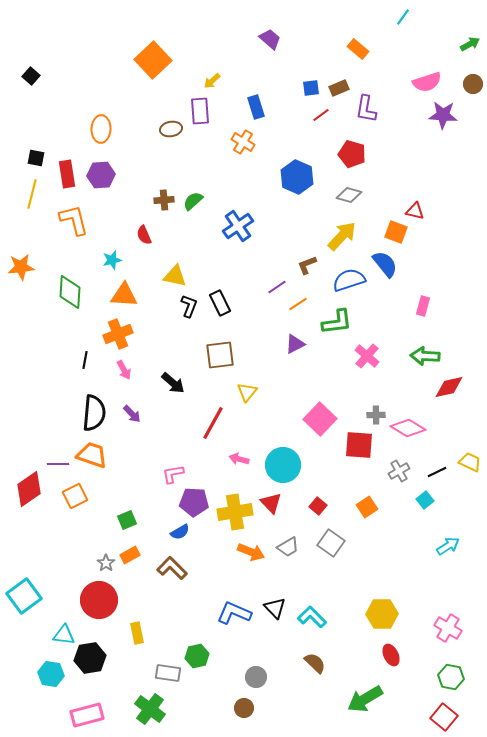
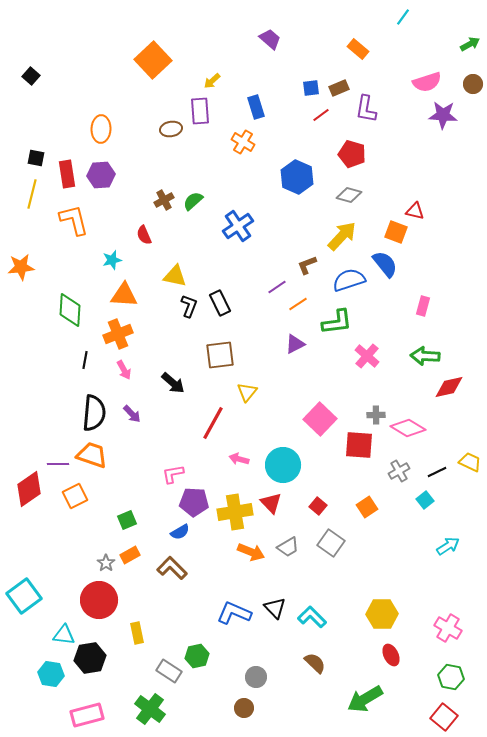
brown cross at (164, 200): rotated 24 degrees counterclockwise
green diamond at (70, 292): moved 18 px down
gray rectangle at (168, 673): moved 1 px right, 2 px up; rotated 25 degrees clockwise
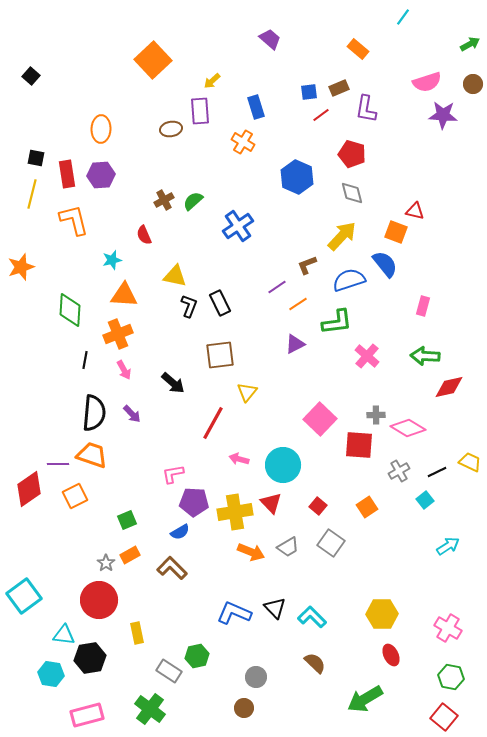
blue square at (311, 88): moved 2 px left, 4 px down
gray diamond at (349, 195): moved 3 px right, 2 px up; rotated 60 degrees clockwise
orange star at (21, 267): rotated 12 degrees counterclockwise
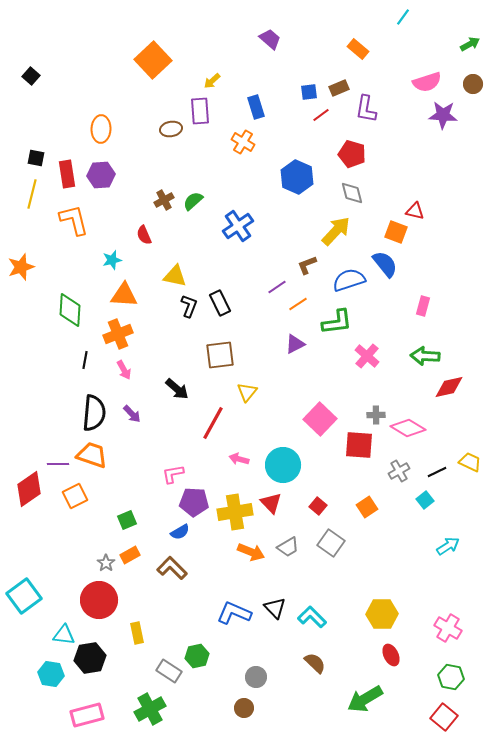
yellow arrow at (342, 236): moved 6 px left, 5 px up
black arrow at (173, 383): moved 4 px right, 6 px down
green cross at (150, 709): rotated 24 degrees clockwise
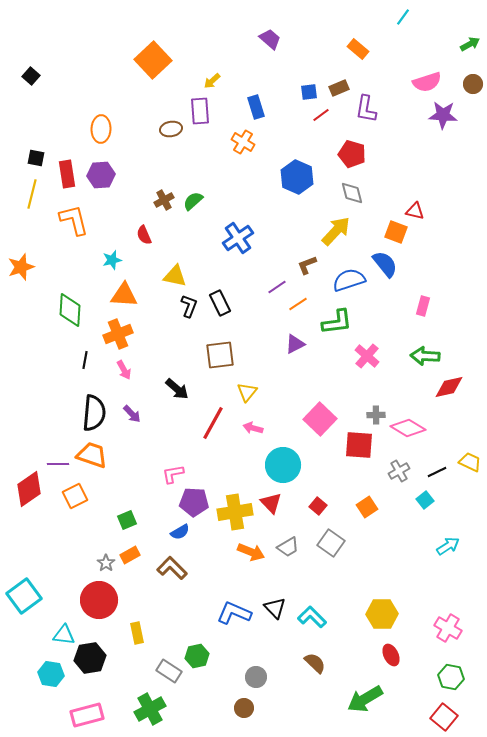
blue cross at (238, 226): moved 12 px down
pink arrow at (239, 459): moved 14 px right, 31 px up
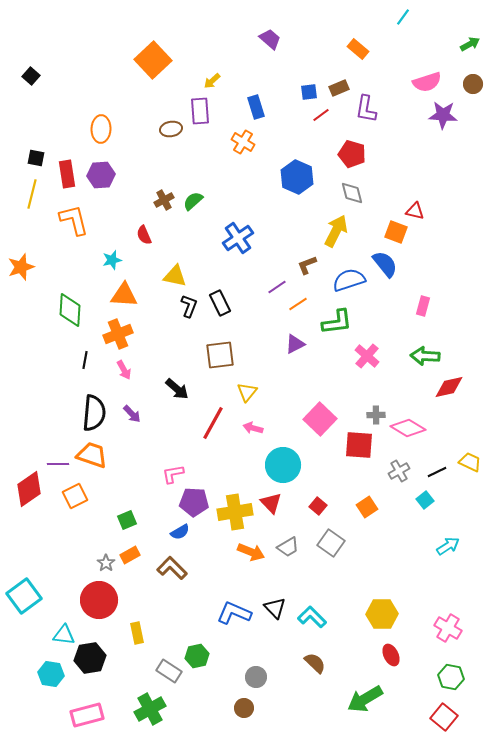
yellow arrow at (336, 231): rotated 16 degrees counterclockwise
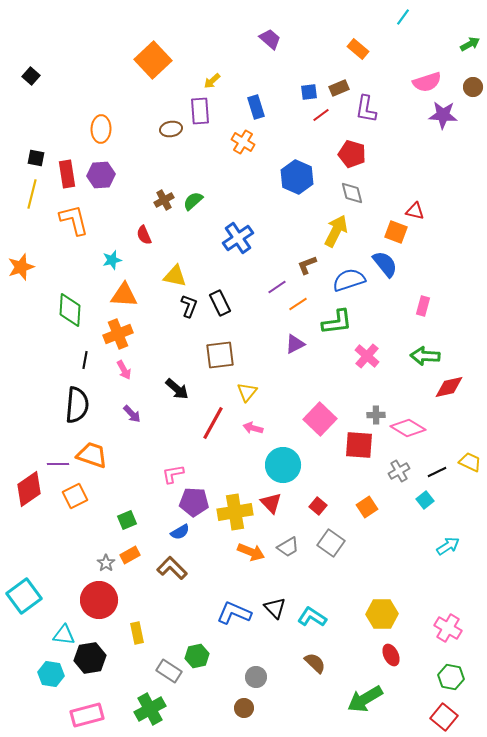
brown circle at (473, 84): moved 3 px down
black semicircle at (94, 413): moved 17 px left, 8 px up
cyan L-shape at (312, 617): rotated 12 degrees counterclockwise
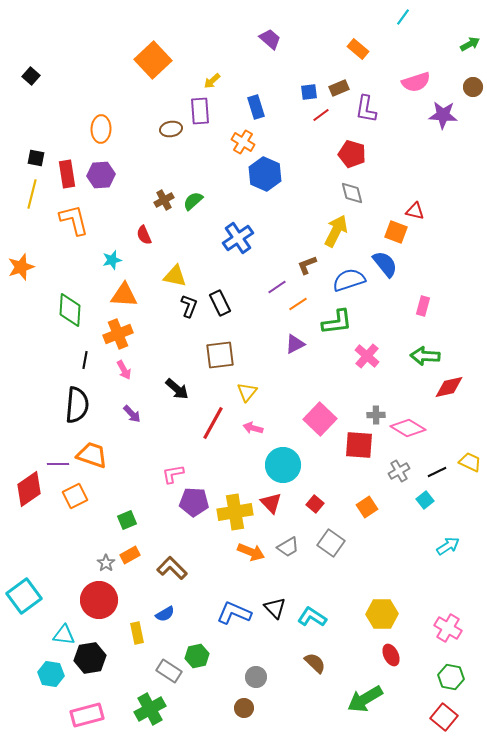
pink semicircle at (427, 82): moved 11 px left
blue hexagon at (297, 177): moved 32 px left, 3 px up
red square at (318, 506): moved 3 px left, 2 px up
blue semicircle at (180, 532): moved 15 px left, 82 px down
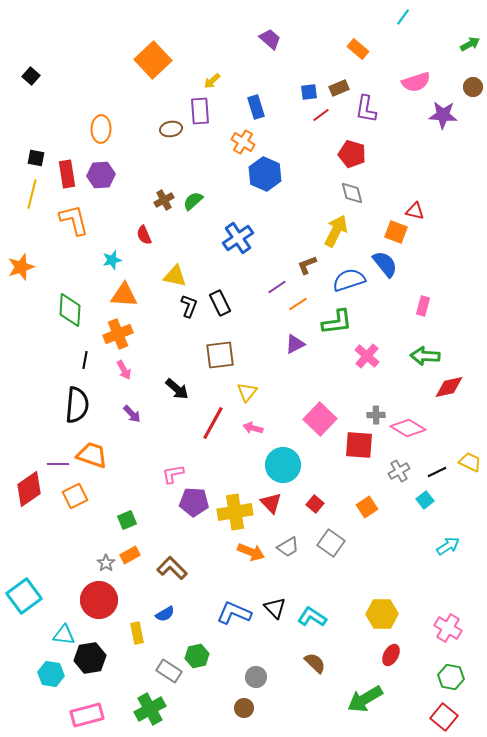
red ellipse at (391, 655): rotated 55 degrees clockwise
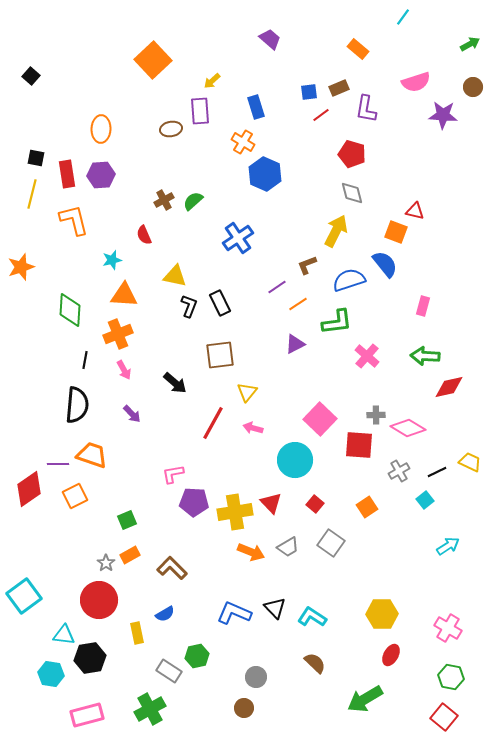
black arrow at (177, 389): moved 2 px left, 6 px up
cyan circle at (283, 465): moved 12 px right, 5 px up
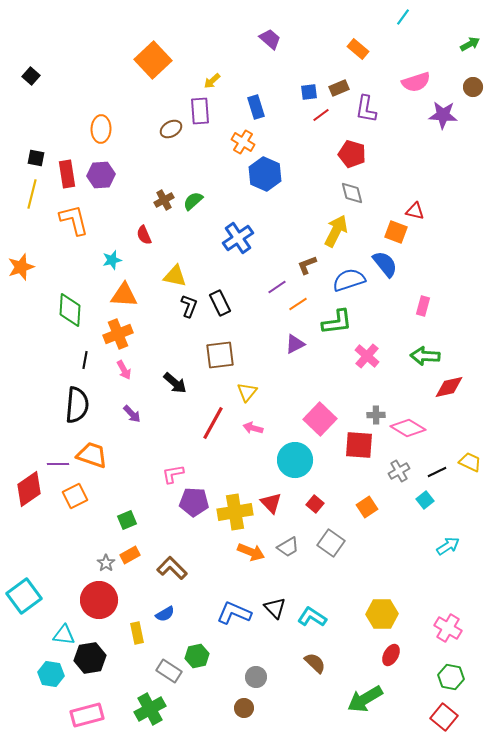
brown ellipse at (171, 129): rotated 20 degrees counterclockwise
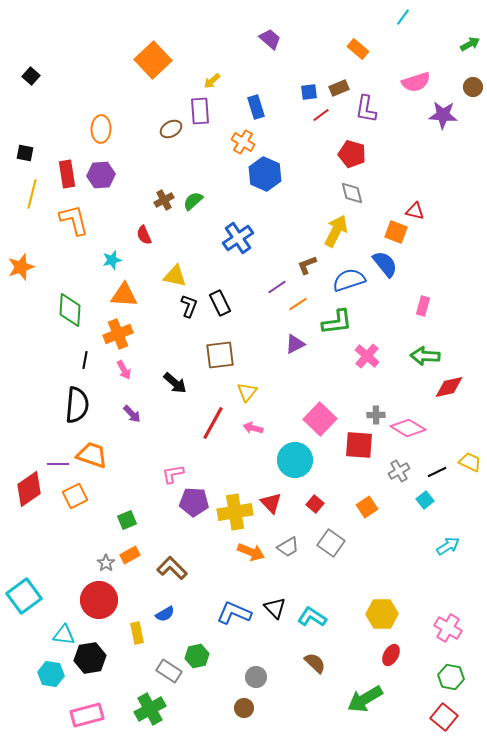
black square at (36, 158): moved 11 px left, 5 px up
